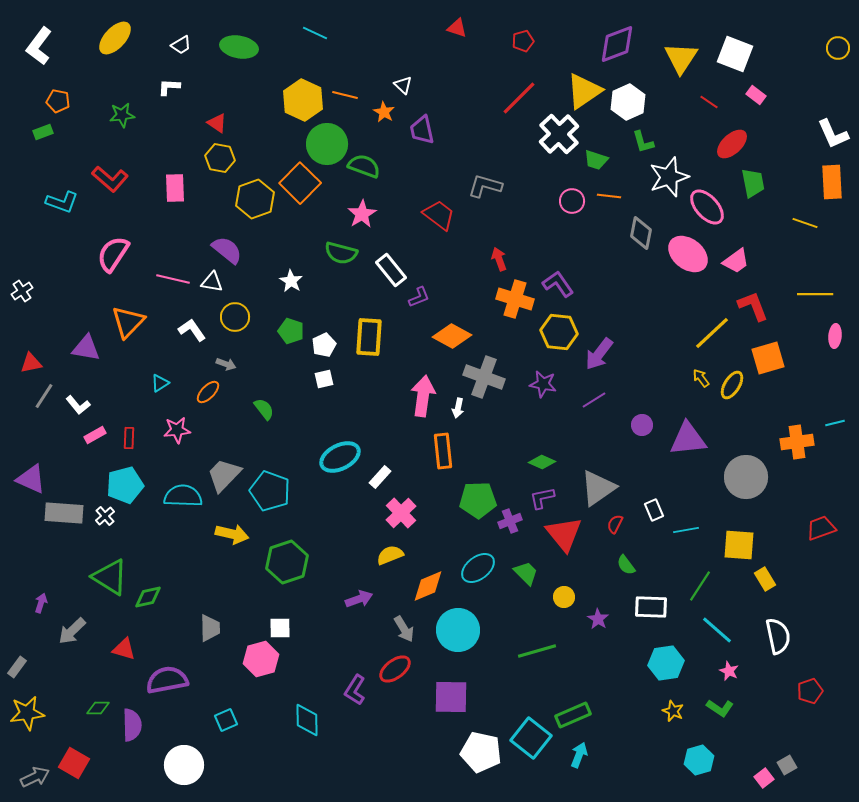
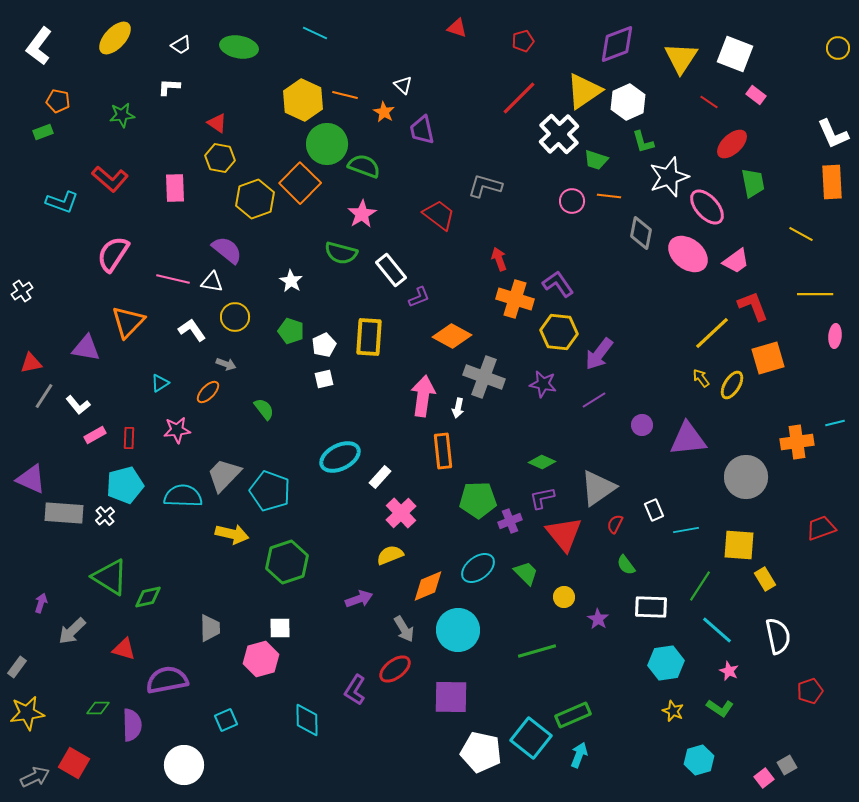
yellow line at (805, 223): moved 4 px left, 11 px down; rotated 10 degrees clockwise
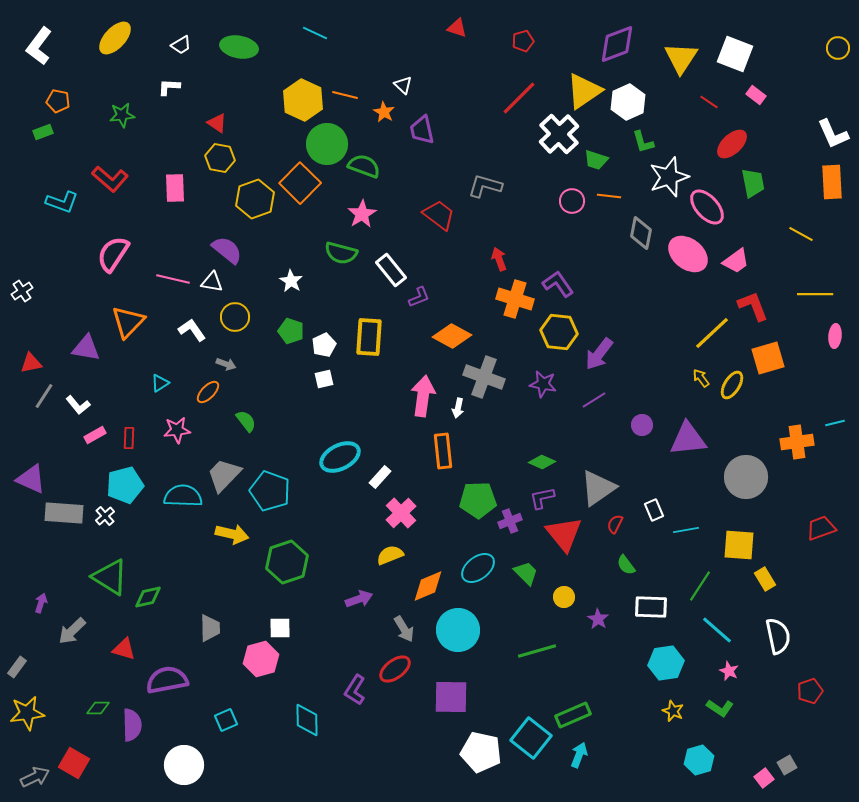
green semicircle at (264, 409): moved 18 px left, 12 px down
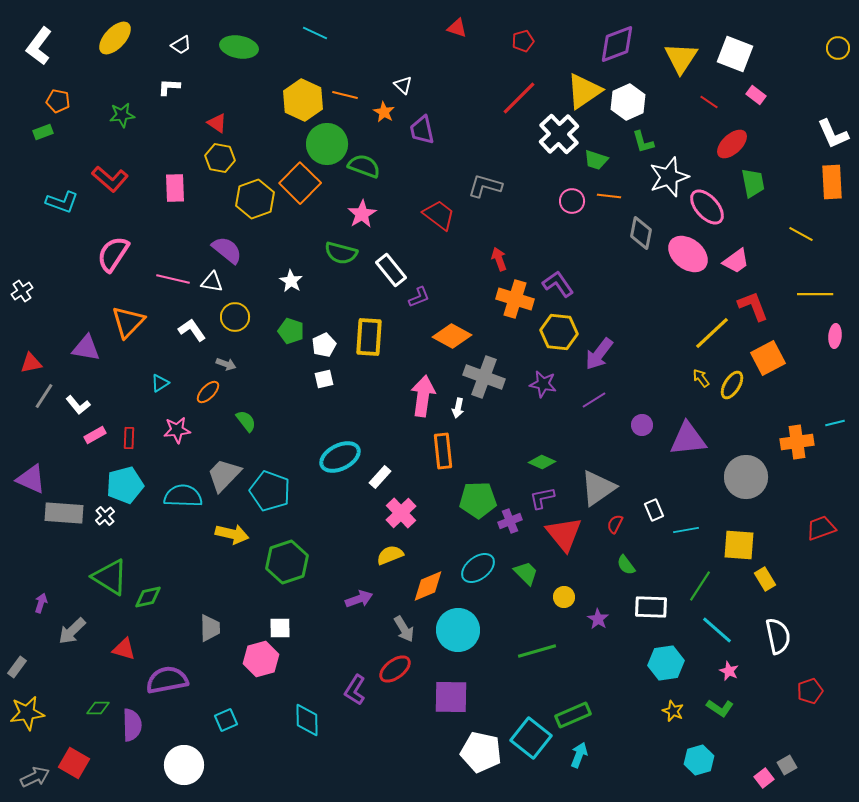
orange square at (768, 358): rotated 12 degrees counterclockwise
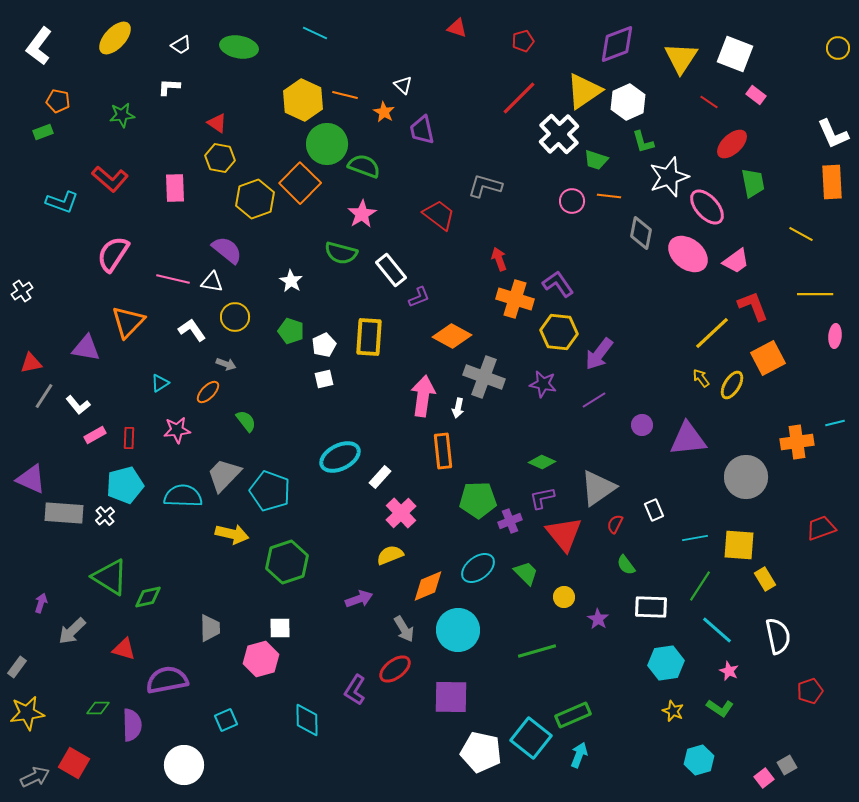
cyan line at (686, 530): moved 9 px right, 8 px down
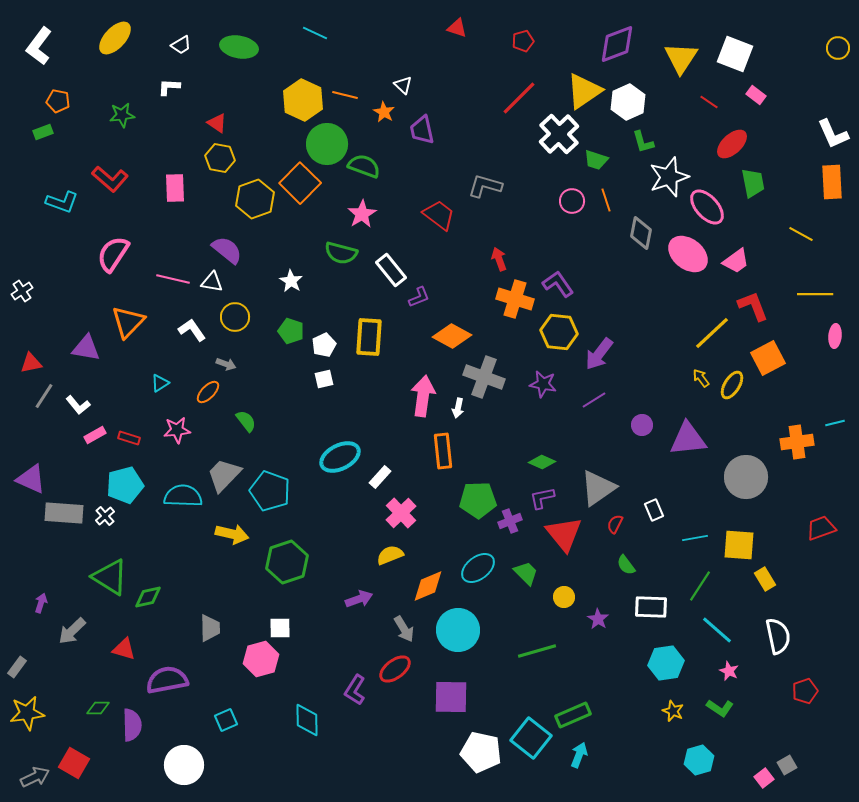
orange line at (609, 196): moved 3 px left, 4 px down; rotated 65 degrees clockwise
red rectangle at (129, 438): rotated 75 degrees counterclockwise
red pentagon at (810, 691): moved 5 px left
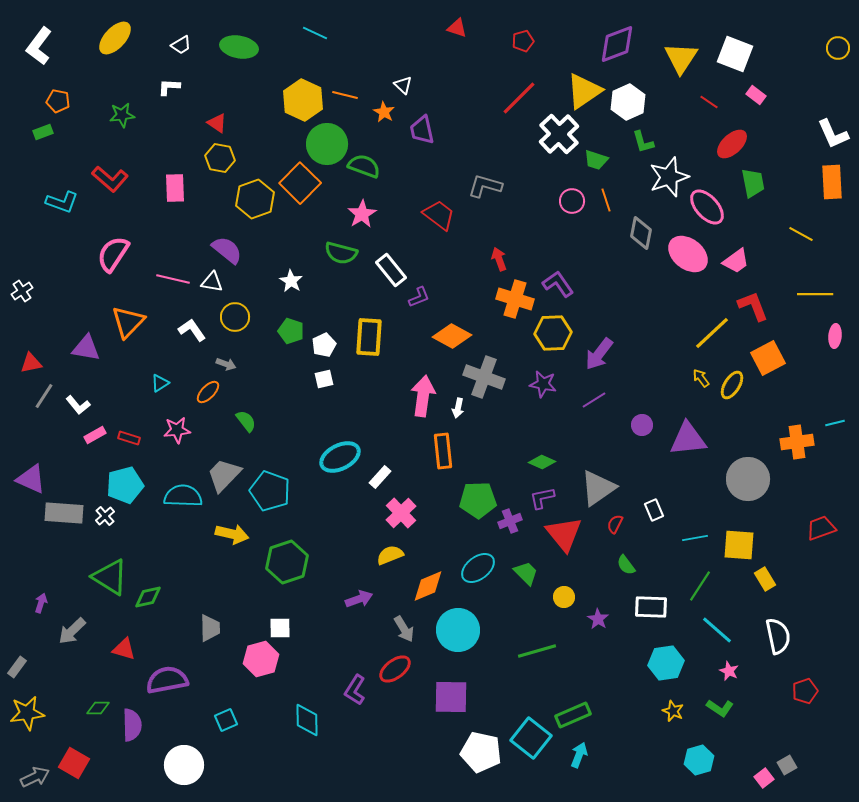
yellow hexagon at (559, 332): moved 6 px left, 1 px down; rotated 9 degrees counterclockwise
gray circle at (746, 477): moved 2 px right, 2 px down
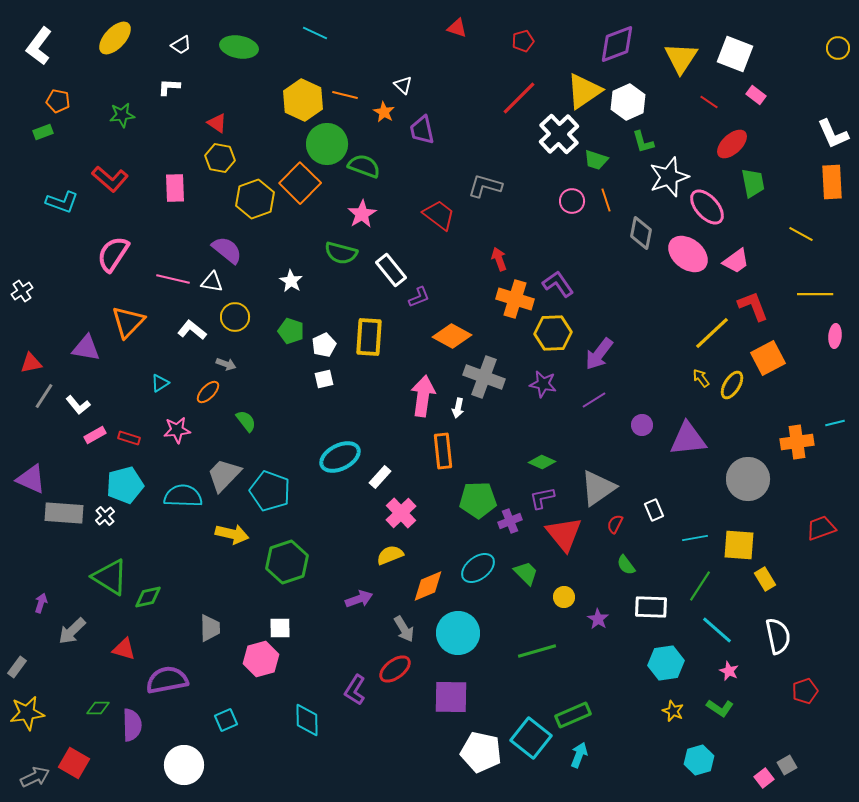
white L-shape at (192, 330): rotated 16 degrees counterclockwise
cyan circle at (458, 630): moved 3 px down
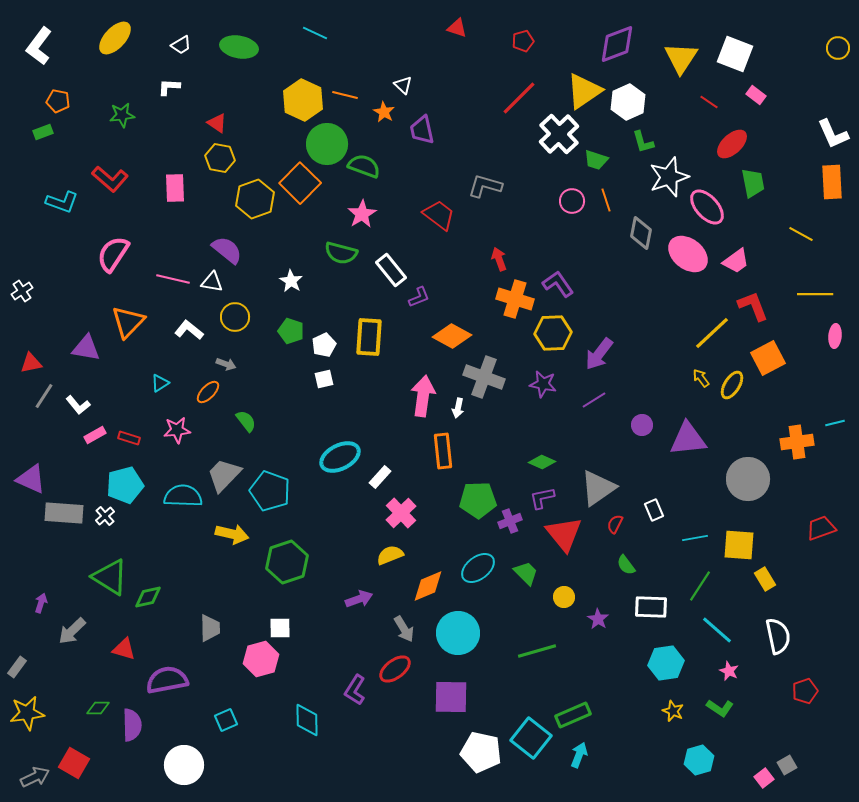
white L-shape at (192, 330): moved 3 px left
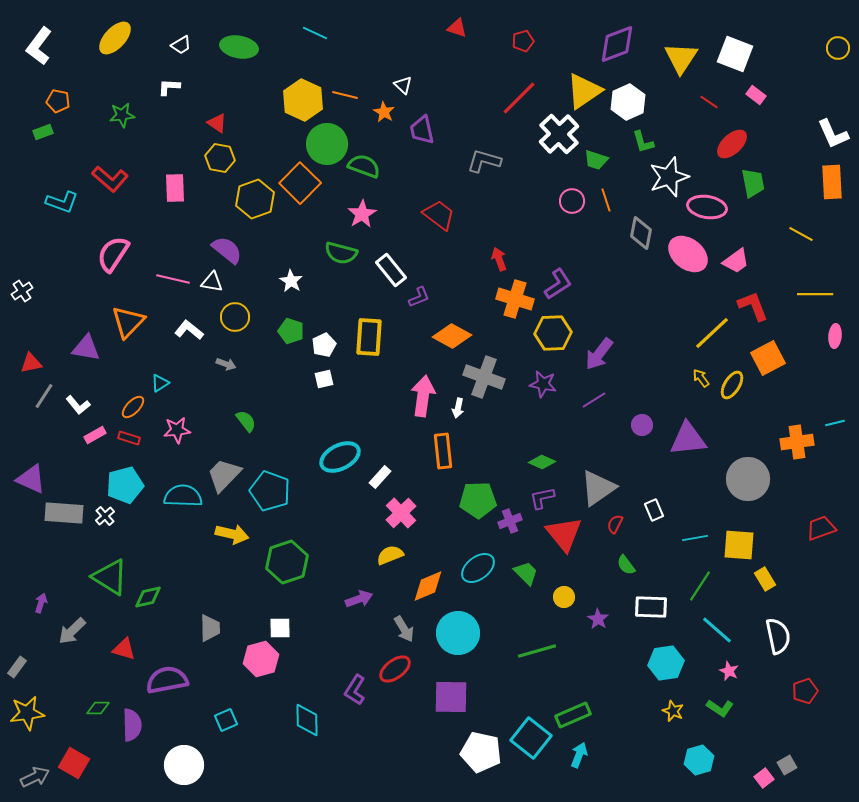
gray L-shape at (485, 186): moved 1 px left, 25 px up
pink ellipse at (707, 207): rotated 39 degrees counterclockwise
purple L-shape at (558, 284): rotated 92 degrees clockwise
orange ellipse at (208, 392): moved 75 px left, 15 px down
